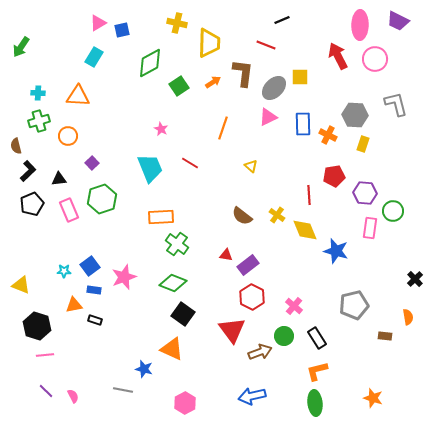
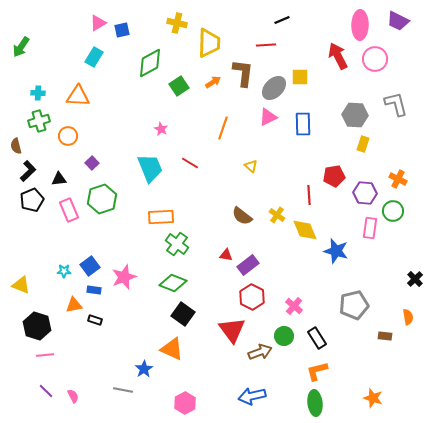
red line at (266, 45): rotated 24 degrees counterclockwise
orange cross at (328, 135): moved 70 px right, 44 px down
black pentagon at (32, 204): moved 4 px up
blue star at (144, 369): rotated 24 degrees clockwise
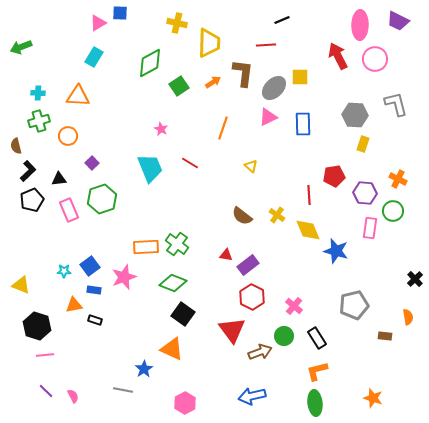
blue square at (122, 30): moved 2 px left, 17 px up; rotated 14 degrees clockwise
green arrow at (21, 47): rotated 35 degrees clockwise
orange rectangle at (161, 217): moved 15 px left, 30 px down
yellow diamond at (305, 230): moved 3 px right
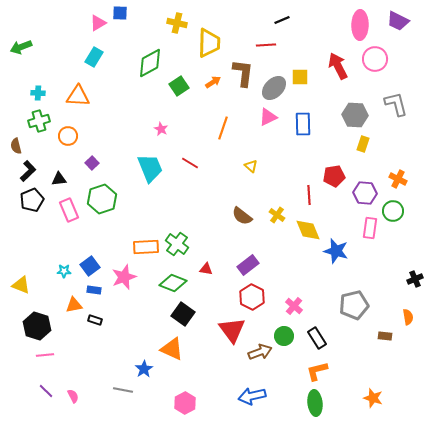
red arrow at (338, 56): moved 10 px down
red triangle at (226, 255): moved 20 px left, 14 px down
black cross at (415, 279): rotated 21 degrees clockwise
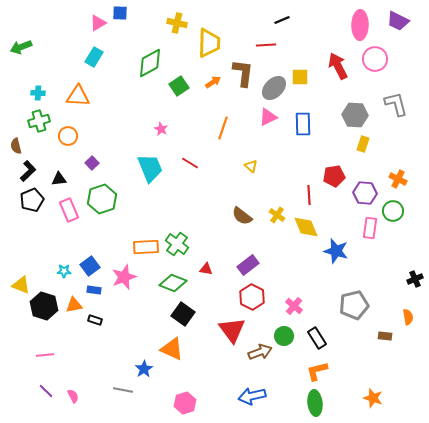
yellow diamond at (308, 230): moved 2 px left, 3 px up
black hexagon at (37, 326): moved 7 px right, 20 px up
pink hexagon at (185, 403): rotated 10 degrees clockwise
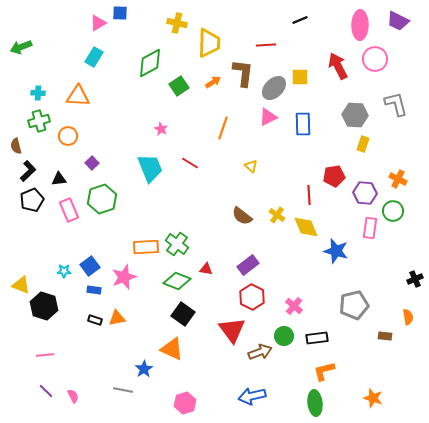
black line at (282, 20): moved 18 px right
green diamond at (173, 283): moved 4 px right, 2 px up
orange triangle at (74, 305): moved 43 px right, 13 px down
black rectangle at (317, 338): rotated 65 degrees counterclockwise
orange L-shape at (317, 371): moved 7 px right
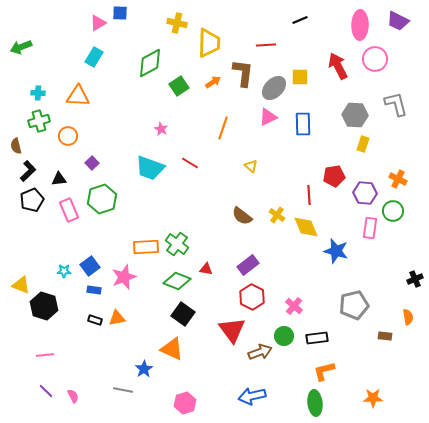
cyan trapezoid at (150, 168): rotated 132 degrees clockwise
orange star at (373, 398): rotated 18 degrees counterclockwise
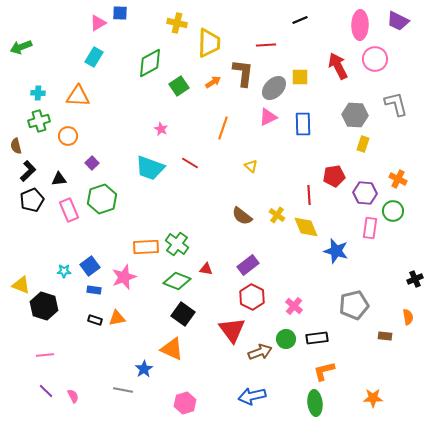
green circle at (284, 336): moved 2 px right, 3 px down
